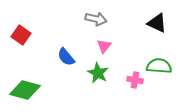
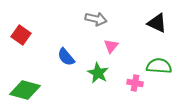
pink triangle: moved 7 px right
pink cross: moved 3 px down
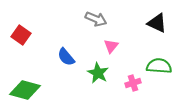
gray arrow: rotated 10 degrees clockwise
pink cross: moved 2 px left; rotated 28 degrees counterclockwise
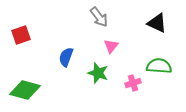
gray arrow: moved 3 px right, 2 px up; rotated 30 degrees clockwise
red square: rotated 36 degrees clockwise
blue semicircle: rotated 60 degrees clockwise
green star: rotated 10 degrees counterclockwise
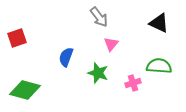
black triangle: moved 2 px right
red square: moved 4 px left, 3 px down
pink triangle: moved 2 px up
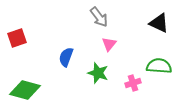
pink triangle: moved 2 px left
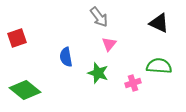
blue semicircle: rotated 30 degrees counterclockwise
green diamond: rotated 24 degrees clockwise
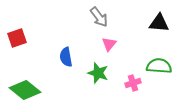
black triangle: rotated 20 degrees counterclockwise
